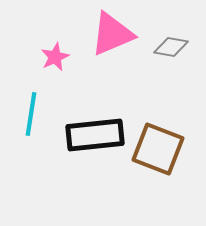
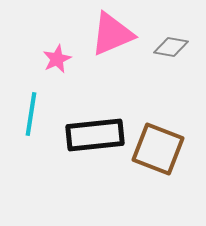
pink star: moved 2 px right, 2 px down
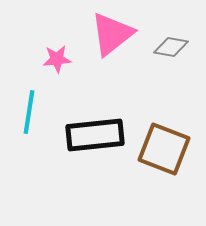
pink triangle: rotated 15 degrees counterclockwise
pink star: rotated 20 degrees clockwise
cyan line: moved 2 px left, 2 px up
brown square: moved 6 px right
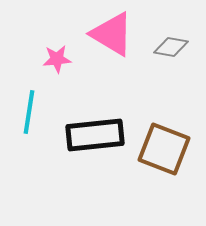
pink triangle: rotated 51 degrees counterclockwise
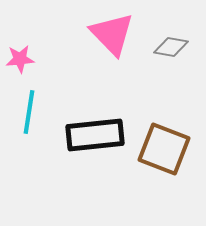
pink triangle: rotated 15 degrees clockwise
pink star: moved 37 px left
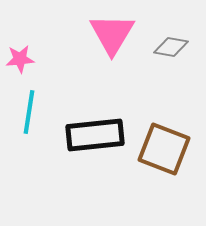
pink triangle: rotated 15 degrees clockwise
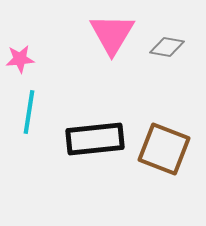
gray diamond: moved 4 px left
black rectangle: moved 4 px down
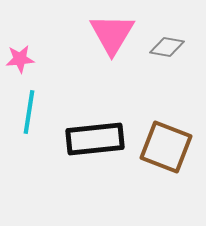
brown square: moved 2 px right, 2 px up
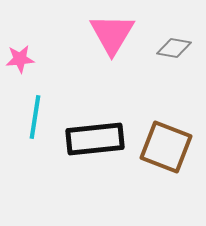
gray diamond: moved 7 px right, 1 px down
cyan line: moved 6 px right, 5 px down
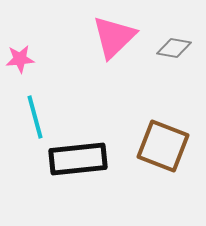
pink triangle: moved 2 px right, 3 px down; rotated 15 degrees clockwise
cyan line: rotated 24 degrees counterclockwise
black rectangle: moved 17 px left, 20 px down
brown square: moved 3 px left, 1 px up
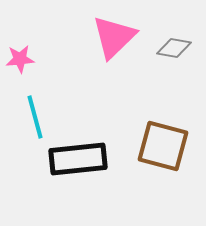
brown square: rotated 6 degrees counterclockwise
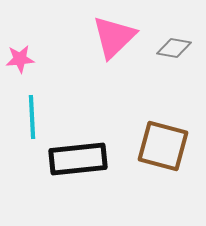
cyan line: moved 3 px left; rotated 12 degrees clockwise
